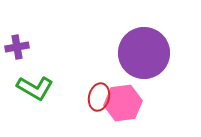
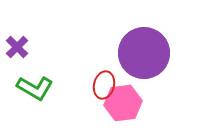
purple cross: rotated 35 degrees counterclockwise
red ellipse: moved 5 px right, 12 px up
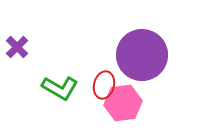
purple circle: moved 2 px left, 2 px down
green L-shape: moved 25 px right
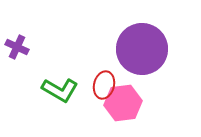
purple cross: rotated 20 degrees counterclockwise
purple circle: moved 6 px up
green L-shape: moved 2 px down
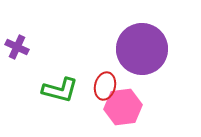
red ellipse: moved 1 px right, 1 px down
green L-shape: rotated 15 degrees counterclockwise
pink hexagon: moved 4 px down
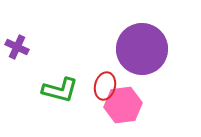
pink hexagon: moved 2 px up
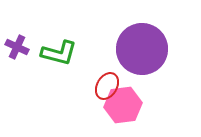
red ellipse: moved 2 px right; rotated 16 degrees clockwise
green L-shape: moved 1 px left, 37 px up
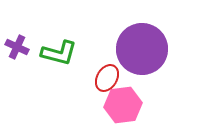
red ellipse: moved 8 px up
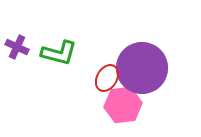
purple circle: moved 19 px down
